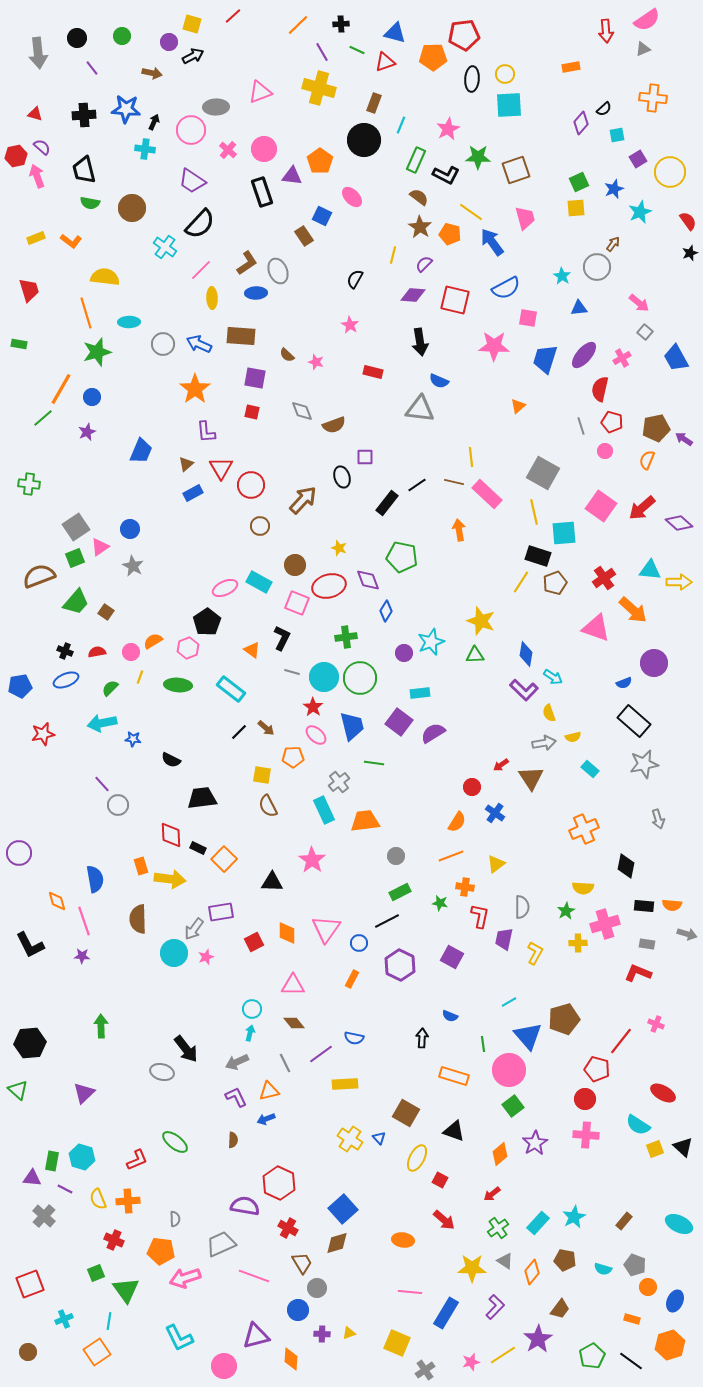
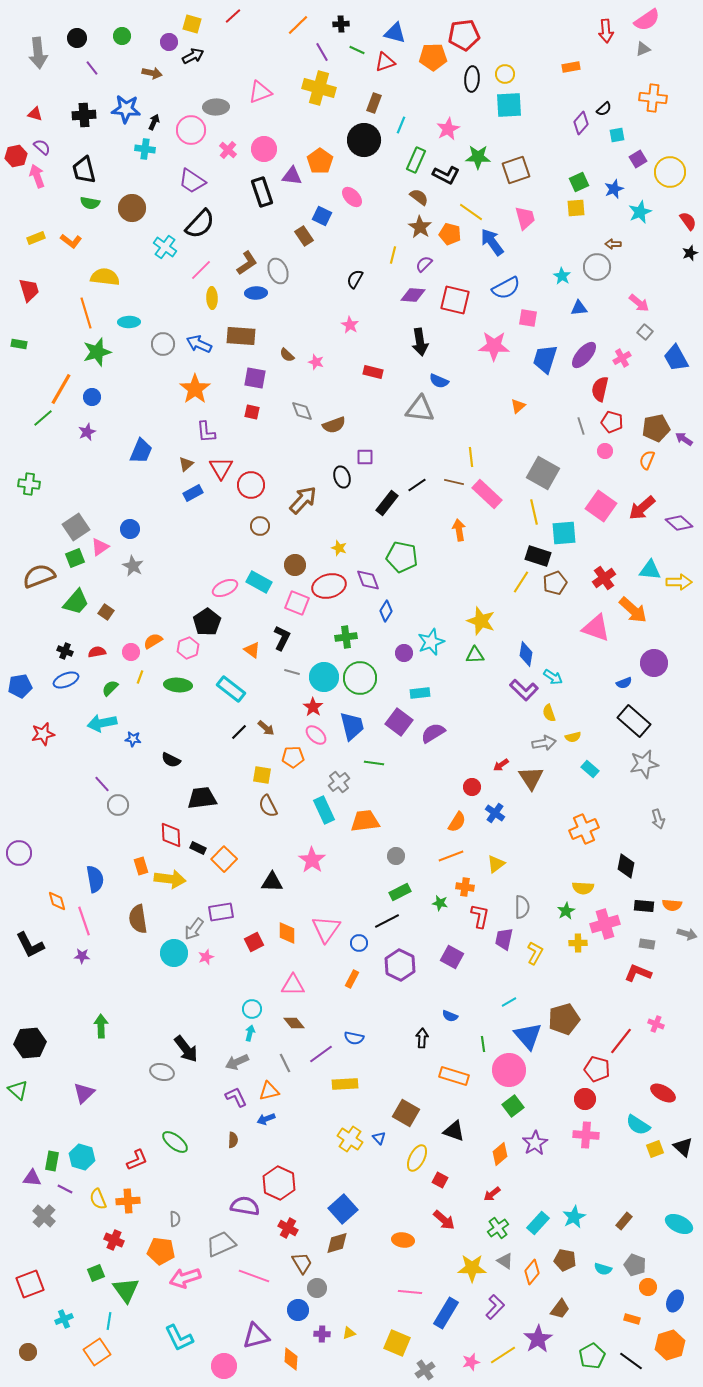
brown arrow at (613, 244): rotated 126 degrees counterclockwise
brown semicircle at (138, 919): rotated 8 degrees counterclockwise
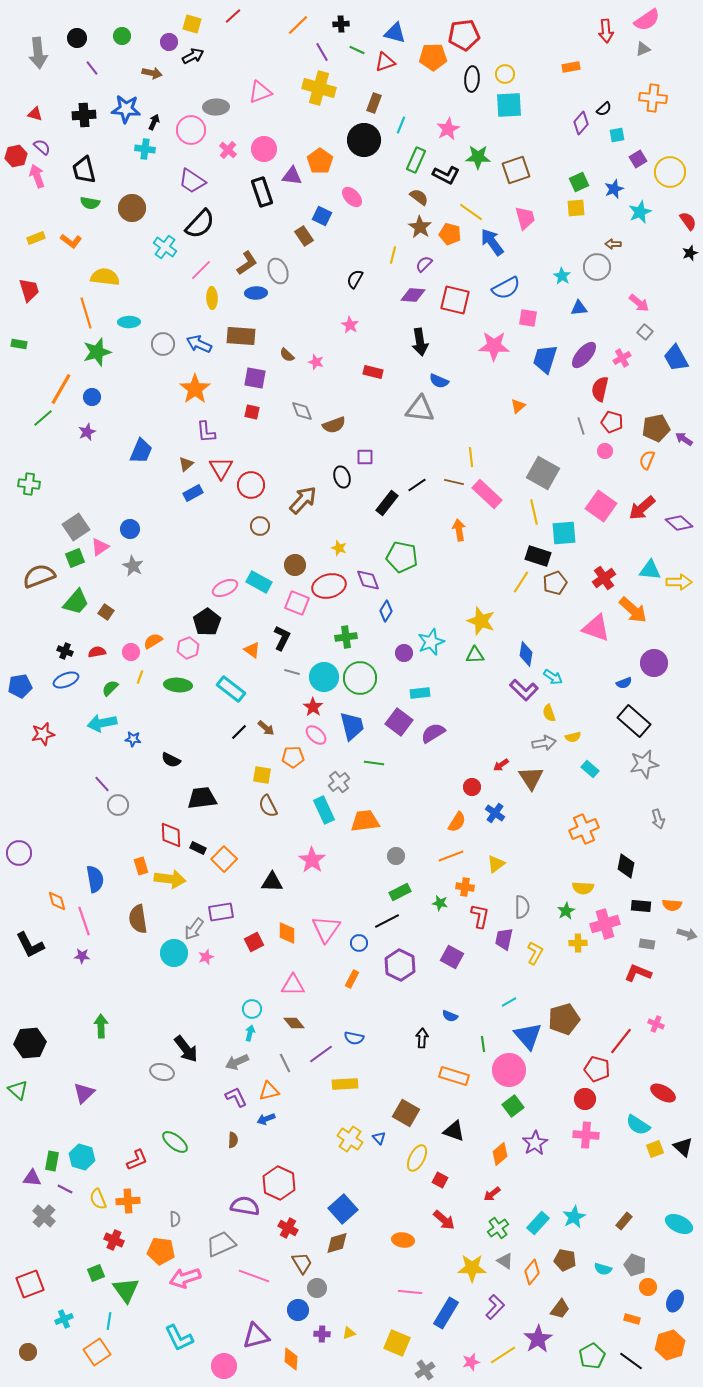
black rectangle at (644, 906): moved 3 px left
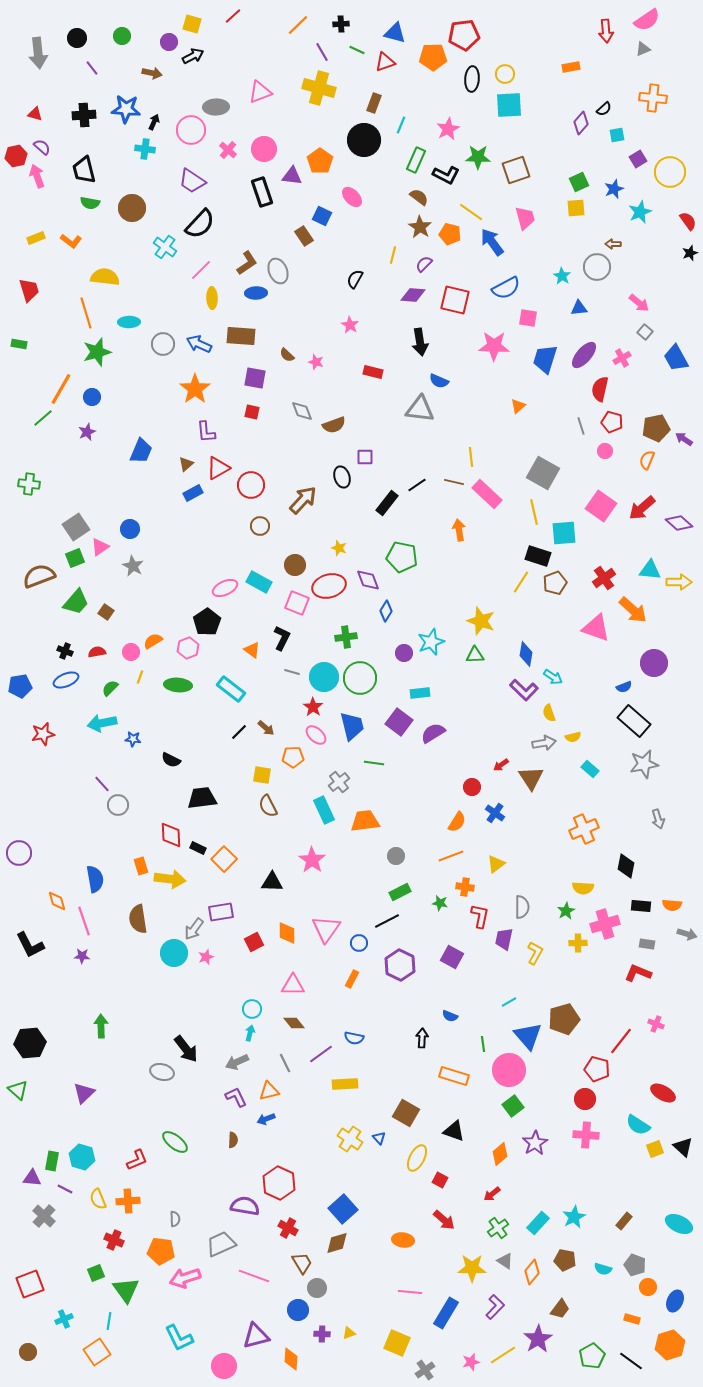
red triangle at (221, 468): moved 3 px left; rotated 30 degrees clockwise
blue semicircle at (624, 683): moved 4 px down
